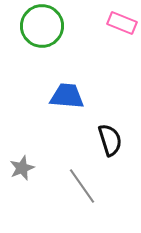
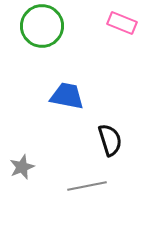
blue trapezoid: rotated 6 degrees clockwise
gray star: moved 1 px up
gray line: moved 5 px right; rotated 66 degrees counterclockwise
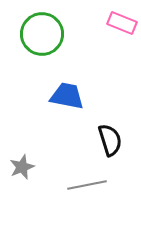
green circle: moved 8 px down
gray line: moved 1 px up
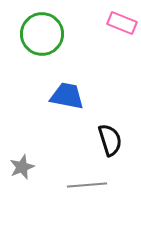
gray line: rotated 6 degrees clockwise
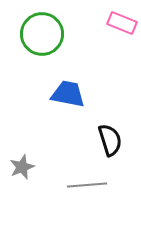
blue trapezoid: moved 1 px right, 2 px up
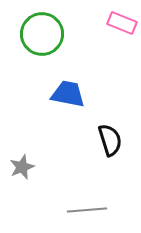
gray line: moved 25 px down
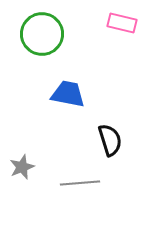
pink rectangle: rotated 8 degrees counterclockwise
gray line: moved 7 px left, 27 px up
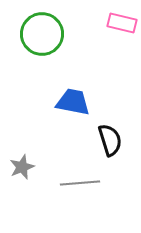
blue trapezoid: moved 5 px right, 8 px down
